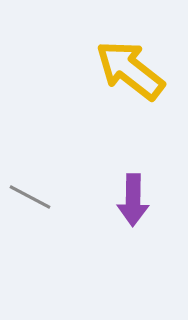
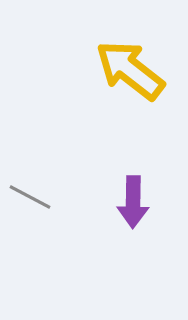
purple arrow: moved 2 px down
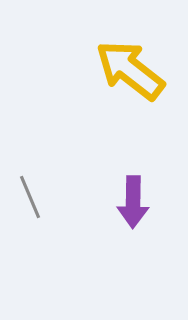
gray line: rotated 39 degrees clockwise
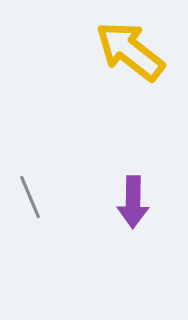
yellow arrow: moved 19 px up
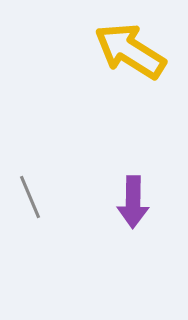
yellow arrow: rotated 6 degrees counterclockwise
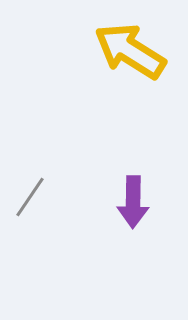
gray line: rotated 57 degrees clockwise
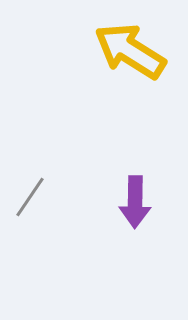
purple arrow: moved 2 px right
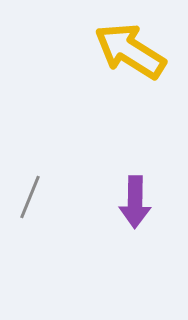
gray line: rotated 12 degrees counterclockwise
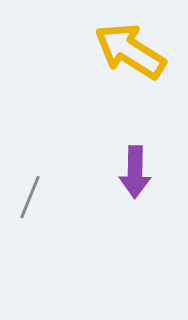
purple arrow: moved 30 px up
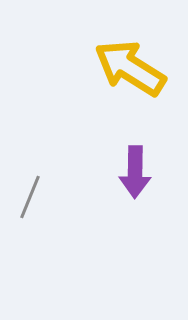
yellow arrow: moved 17 px down
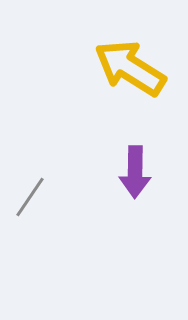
gray line: rotated 12 degrees clockwise
